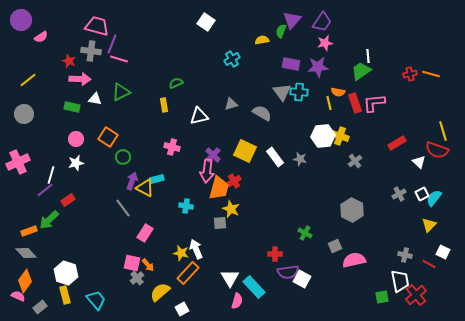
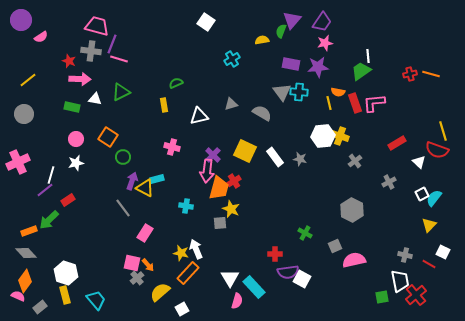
gray cross at (399, 194): moved 10 px left, 12 px up
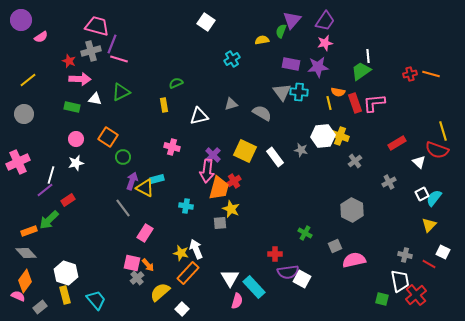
purple trapezoid at (322, 22): moved 3 px right, 1 px up
gray cross at (91, 51): rotated 24 degrees counterclockwise
gray star at (300, 159): moved 1 px right, 9 px up
green square at (382, 297): moved 2 px down; rotated 24 degrees clockwise
white square at (182, 309): rotated 16 degrees counterclockwise
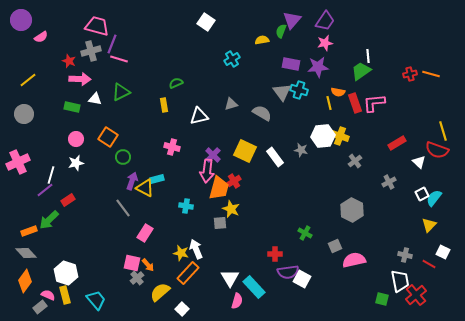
cyan cross at (299, 92): moved 2 px up; rotated 12 degrees clockwise
pink semicircle at (18, 296): moved 30 px right, 1 px up
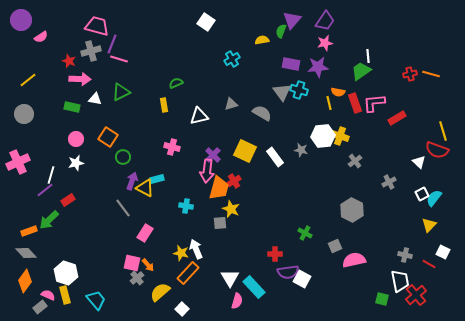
red rectangle at (397, 143): moved 25 px up
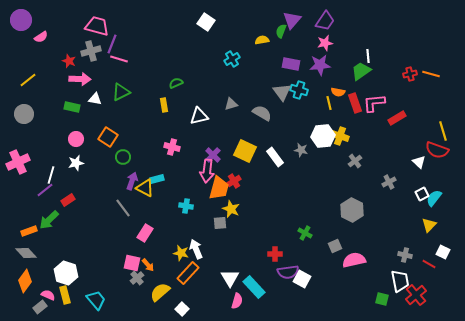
purple star at (318, 67): moved 2 px right, 2 px up
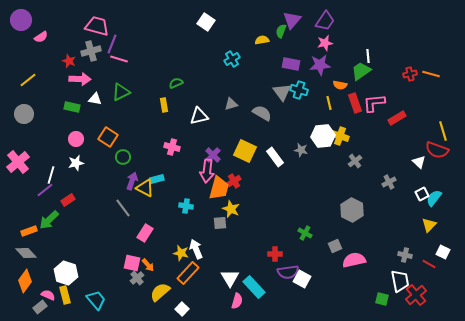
orange semicircle at (338, 92): moved 2 px right, 7 px up
pink cross at (18, 162): rotated 15 degrees counterclockwise
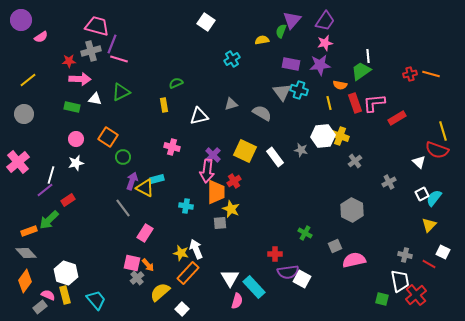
red star at (69, 61): rotated 24 degrees counterclockwise
orange trapezoid at (219, 188): moved 3 px left, 4 px down; rotated 15 degrees counterclockwise
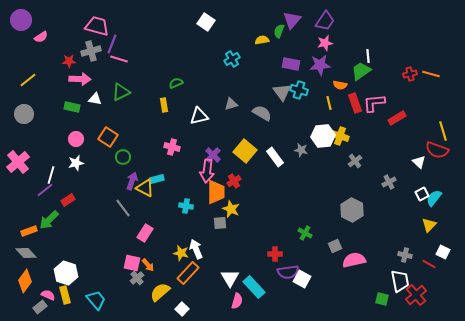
green semicircle at (281, 31): moved 2 px left
yellow square at (245, 151): rotated 15 degrees clockwise
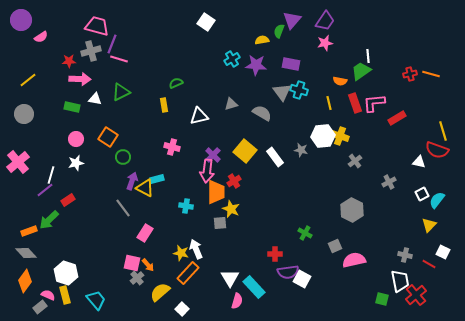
purple star at (320, 65): moved 64 px left; rotated 10 degrees clockwise
orange semicircle at (340, 85): moved 4 px up
white triangle at (419, 162): rotated 32 degrees counterclockwise
cyan semicircle at (434, 198): moved 3 px right, 2 px down
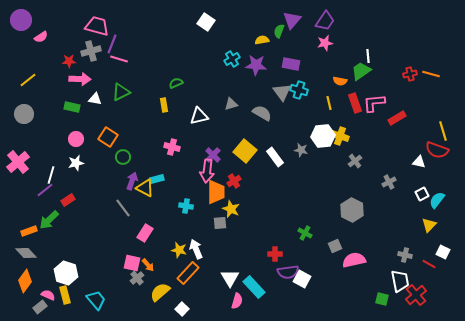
yellow star at (181, 253): moved 2 px left, 3 px up
